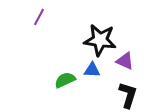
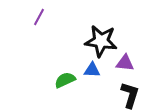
black star: moved 1 px right, 1 px down
purple triangle: moved 2 px down; rotated 18 degrees counterclockwise
black L-shape: moved 2 px right
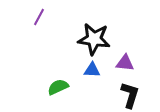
black star: moved 7 px left, 2 px up
green semicircle: moved 7 px left, 7 px down
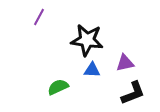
black star: moved 7 px left, 1 px down
purple triangle: rotated 18 degrees counterclockwise
black L-shape: moved 3 px right, 2 px up; rotated 52 degrees clockwise
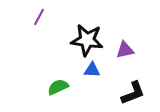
purple triangle: moved 13 px up
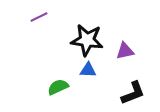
purple line: rotated 36 degrees clockwise
purple triangle: moved 1 px down
blue triangle: moved 4 px left
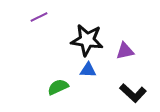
black L-shape: rotated 64 degrees clockwise
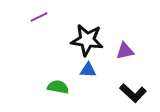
green semicircle: rotated 35 degrees clockwise
